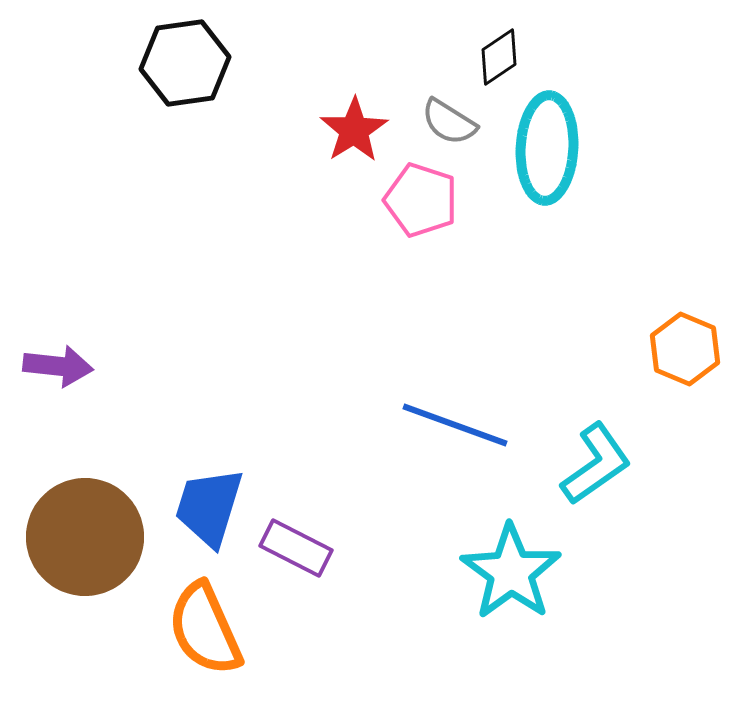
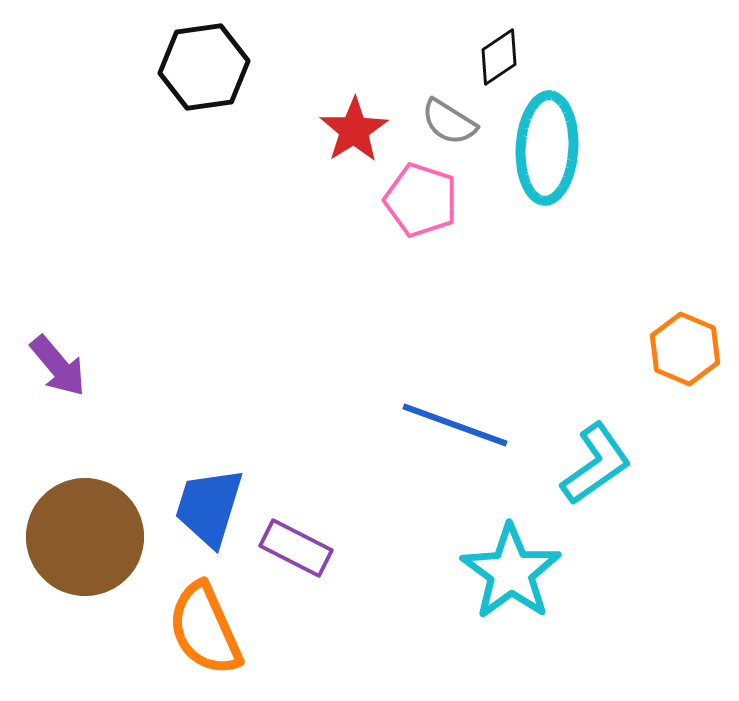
black hexagon: moved 19 px right, 4 px down
purple arrow: rotated 44 degrees clockwise
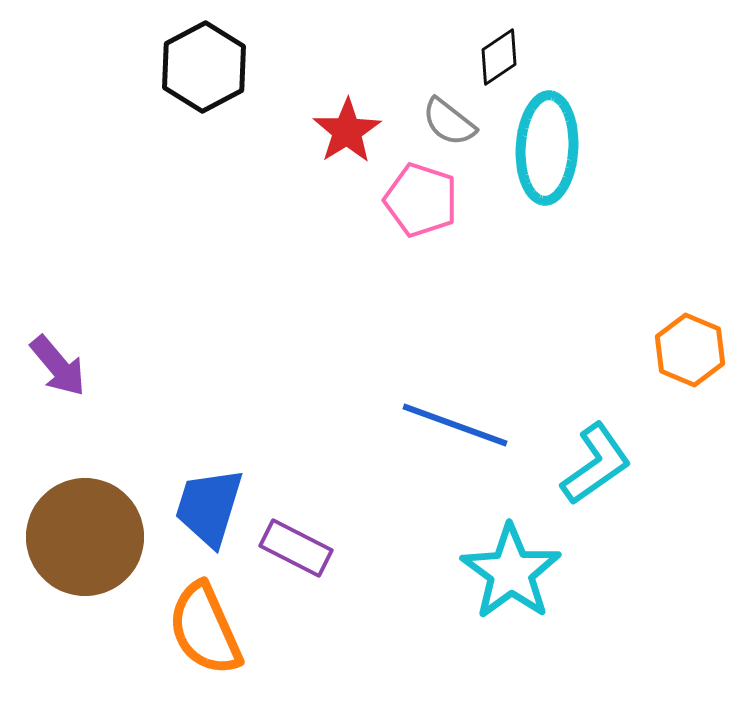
black hexagon: rotated 20 degrees counterclockwise
gray semicircle: rotated 6 degrees clockwise
red star: moved 7 px left, 1 px down
orange hexagon: moved 5 px right, 1 px down
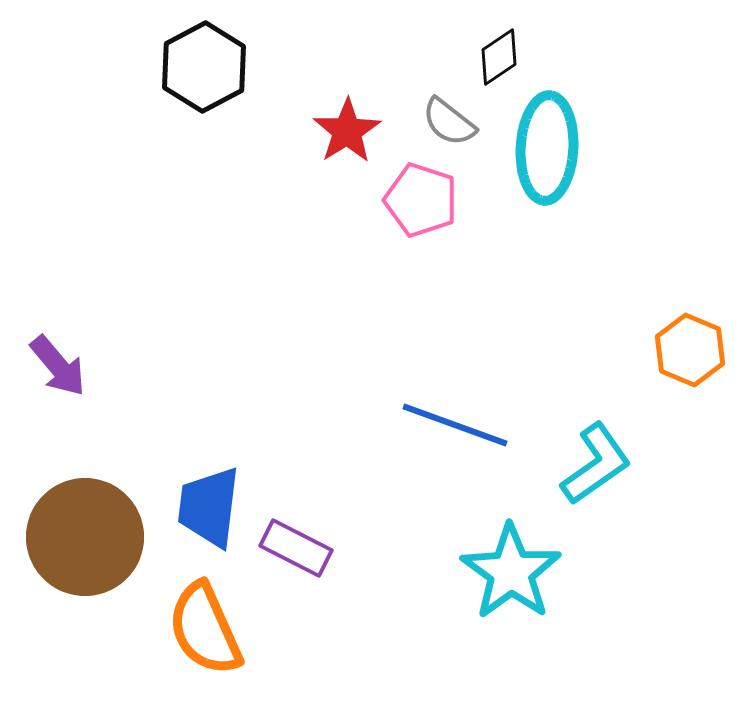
blue trapezoid: rotated 10 degrees counterclockwise
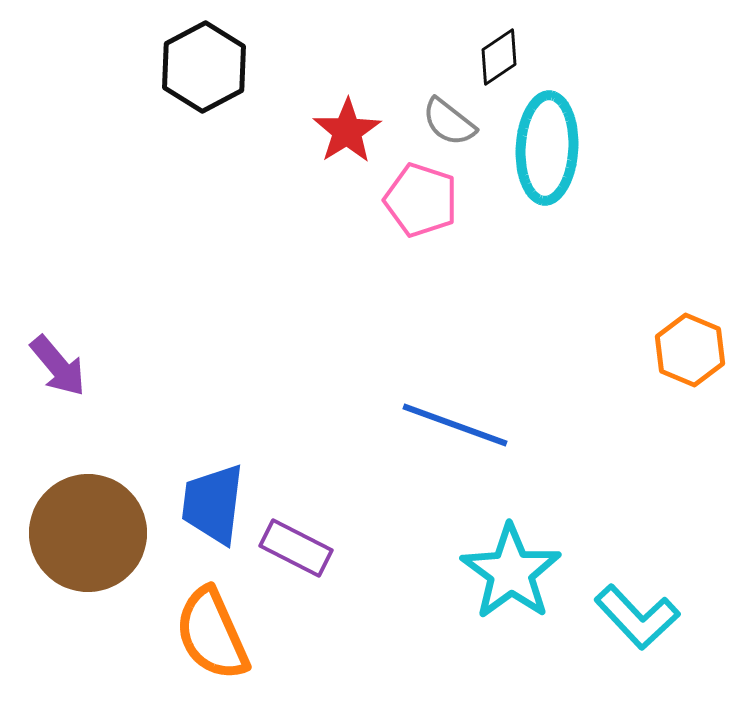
cyan L-shape: moved 41 px right, 153 px down; rotated 82 degrees clockwise
blue trapezoid: moved 4 px right, 3 px up
brown circle: moved 3 px right, 4 px up
orange semicircle: moved 7 px right, 5 px down
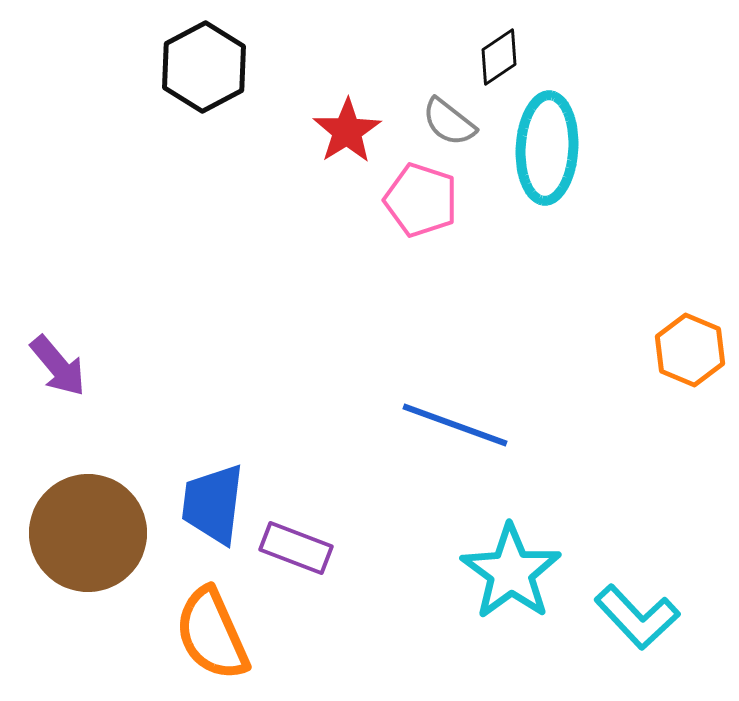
purple rectangle: rotated 6 degrees counterclockwise
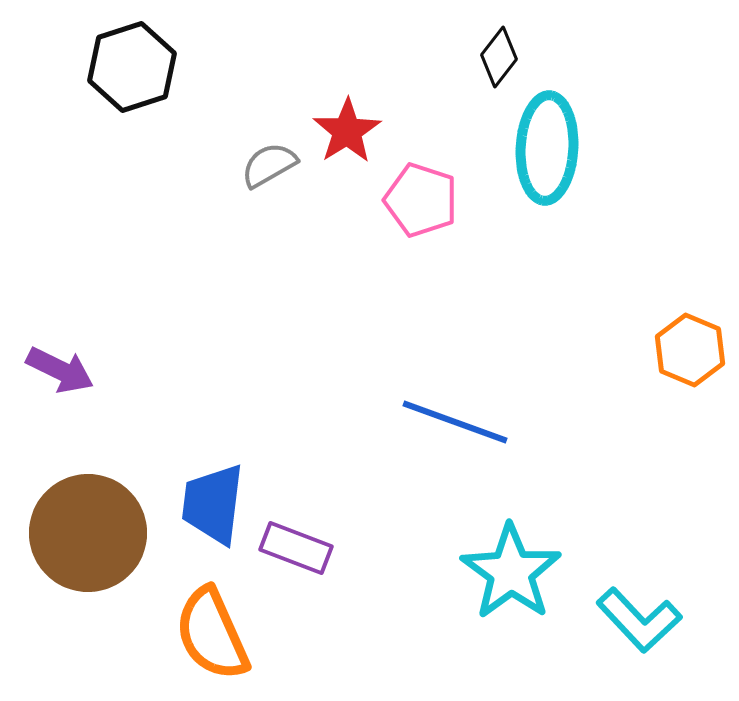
black diamond: rotated 18 degrees counterclockwise
black hexagon: moved 72 px left; rotated 10 degrees clockwise
gray semicircle: moved 180 px left, 43 px down; rotated 112 degrees clockwise
purple arrow: moved 2 px right, 4 px down; rotated 24 degrees counterclockwise
blue line: moved 3 px up
cyan L-shape: moved 2 px right, 3 px down
